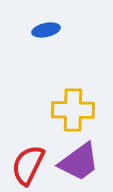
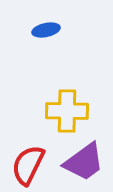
yellow cross: moved 6 px left, 1 px down
purple trapezoid: moved 5 px right
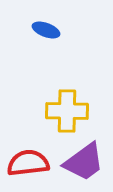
blue ellipse: rotated 32 degrees clockwise
red semicircle: moved 2 px up; rotated 57 degrees clockwise
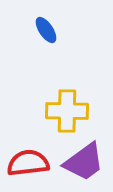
blue ellipse: rotated 36 degrees clockwise
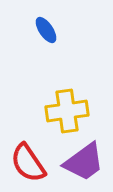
yellow cross: rotated 9 degrees counterclockwise
red semicircle: rotated 117 degrees counterclockwise
